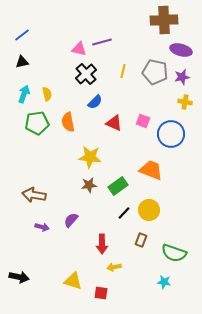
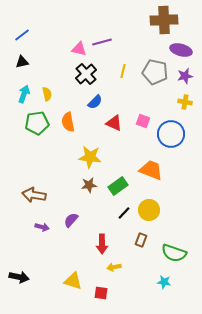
purple star: moved 3 px right, 1 px up
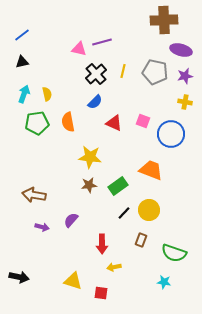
black cross: moved 10 px right
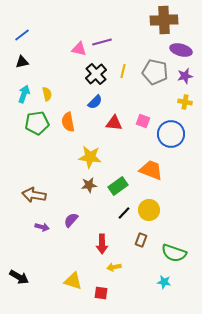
red triangle: rotated 18 degrees counterclockwise
black arrow: rotated 18 degrees clockwise
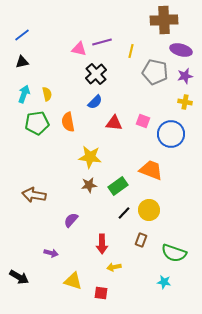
yellow line: moved 8 px right, 20 px up
purple arrow: moved 9 px right, 26 px down
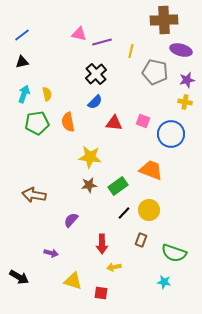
pink triangle: moved 15 px up
purple star: moved 2 px right, 4 px down
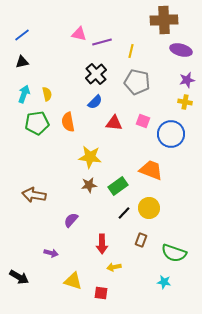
gray pentagon: moved 18 px left, 10 px down
yellow circle: moved 2 px up
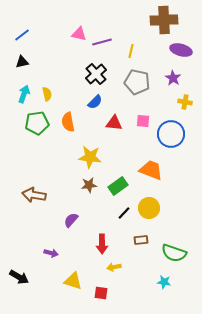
purple star: moved 14 px left, 2 px up; rotated 28 degrees counterclockwise
pink square: rotated 16 degrees counterclockwise
brown rectangle: rotated 64 degrees clockwise
